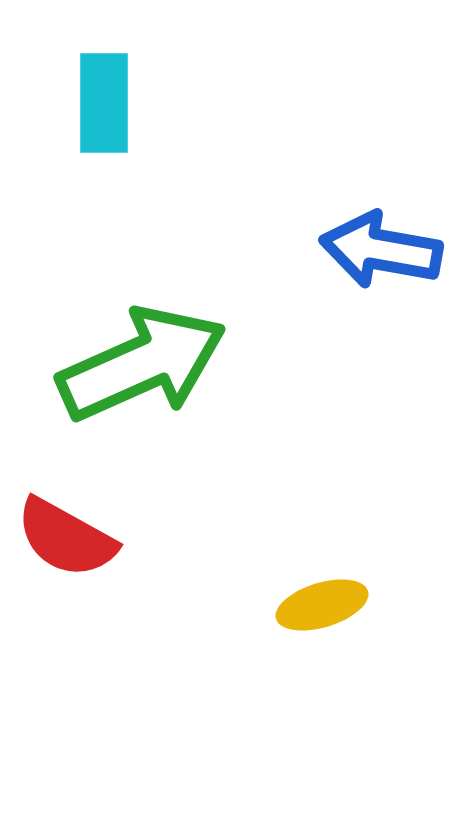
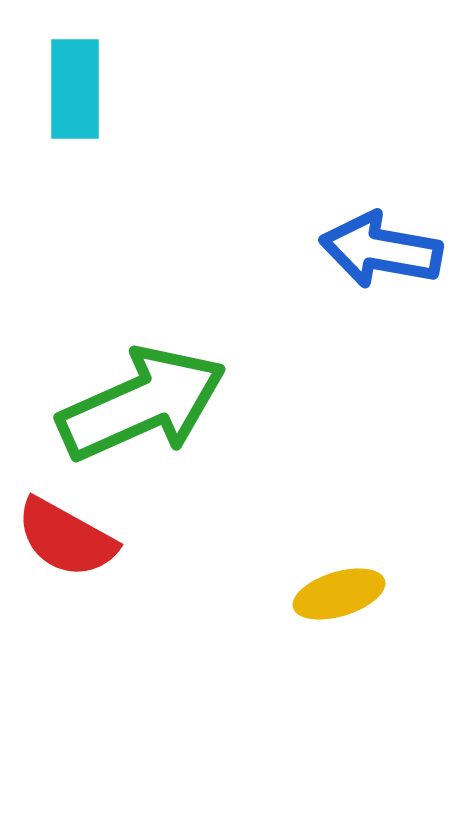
cyan rectangle: moved 29 px left, 14 px up
green arrow: moved 40 px down
yellow ellipse: moved 17 px right, 11 px up
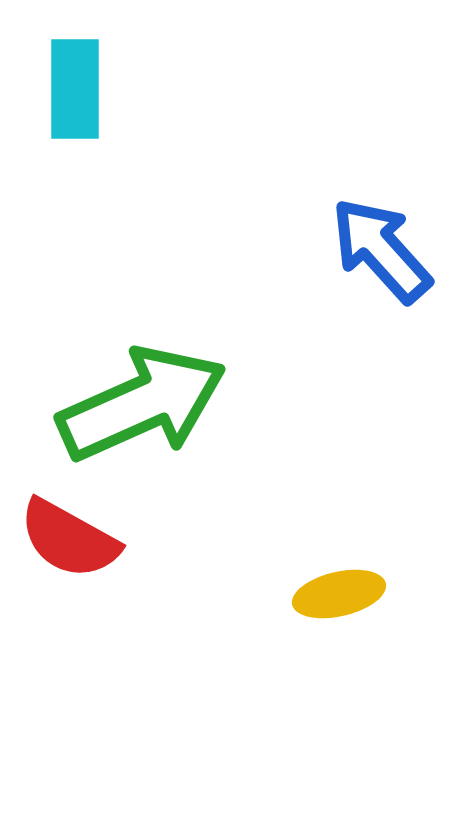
blue arrow: rotated 38 degrees clockwise
red semicircle: moved 3 px right, 1 px down
yellow ellipse: rotated 4 degrees clockwise
